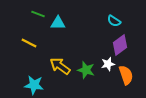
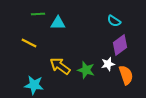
green line: rotated 24 degrees counterclockwise
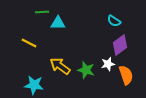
green line: moved 4 px right, 2 px up
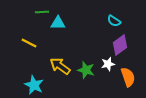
orange semicircle: moved 2 px right, 2 px down
cyan star: rotated 18 degrees clockwise
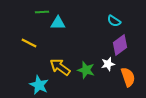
yellow arrow: moved 1 px down
cyan star: moved 5 px right
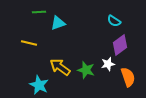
green line: moved 3 px left
cyan triangle: rotated 21 degrees counterclockwise
yellow line: rotated 14 degrees counterclockwise
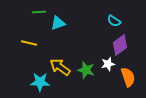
cyan star: moved 1 px right, 3 px up; rotated 24 degrees counterclockwise
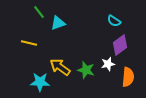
green line: rotated 56 degrees clockwise
orange semicircle: rotated 24 degrees clockwise
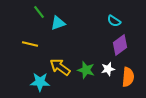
yellow line: moved 1 px right, 1 px down
white star: moved 5 px down
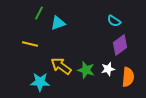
green line: moved 1 px down; rotated 64 degrees clockwise
yellow arrow: moved 1 px right, 1 px up
